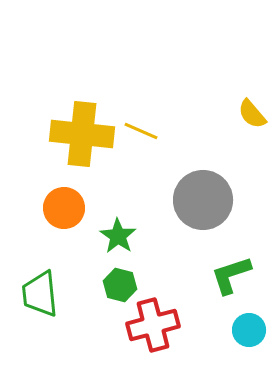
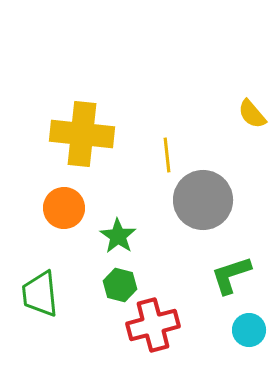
yellow line: moved 26 px right, 24 px down; rotated 60 degrees clockwise
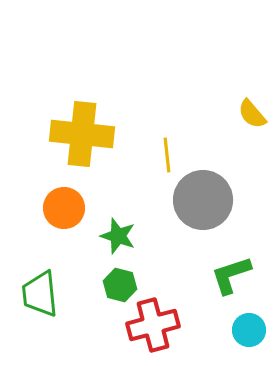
green star: rotated 15 degrees counterclockwise
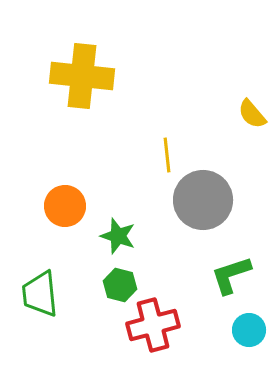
yellow cross: moved 58 px up
orange circle: moved 1 px right, 2 px up
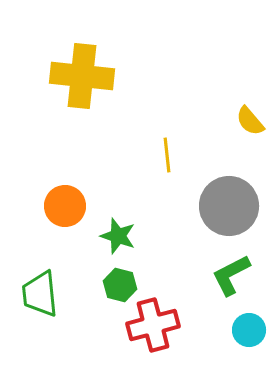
yellow semicircle: moved 2 px left, 7 px down
gray circle: moved 26 px right, 6 px down
green L-shape: rotated 9 degrees counterclockwise
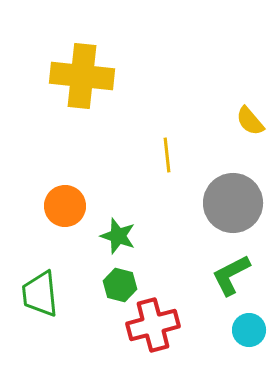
gray circle: moved 4 px right, 3 px up
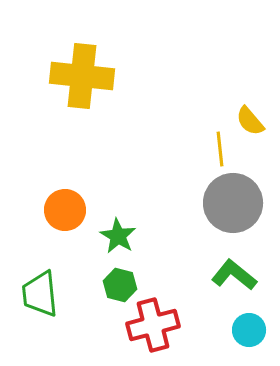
yellow line: moved 53 px right, 6 px up
orange circle: moved 4 px down
green star: rotated 12 degrees clockwise
green L-shape: moved 3 px right; rotated 66 degrees clockwise
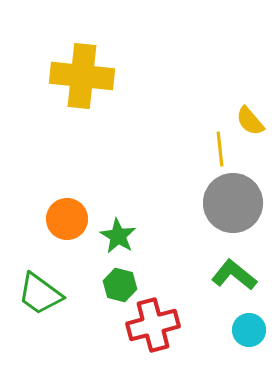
orange circle: moved 2 px right, 9 px down
green trapezoid: rotated 48 degrees counterclockwise
